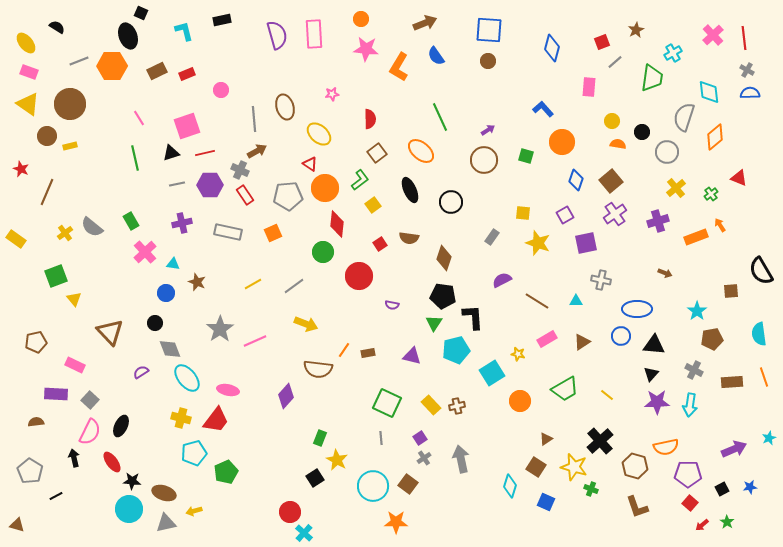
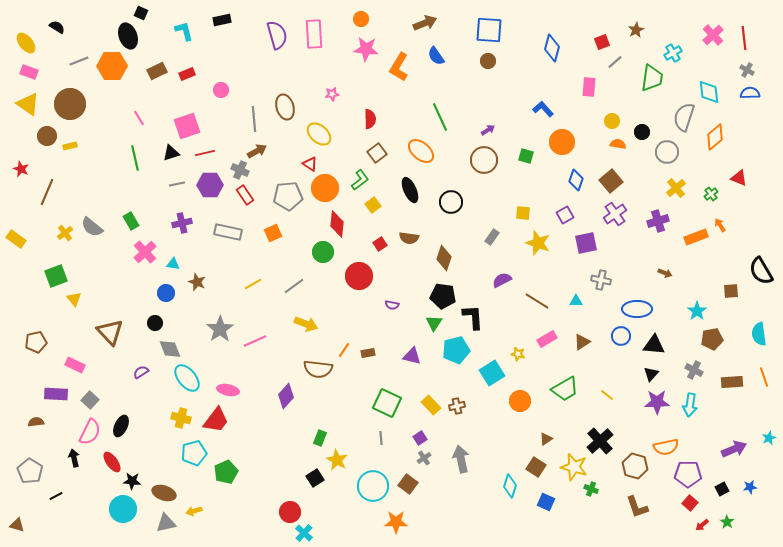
cyan circle at (129, 509): moved 6 px left
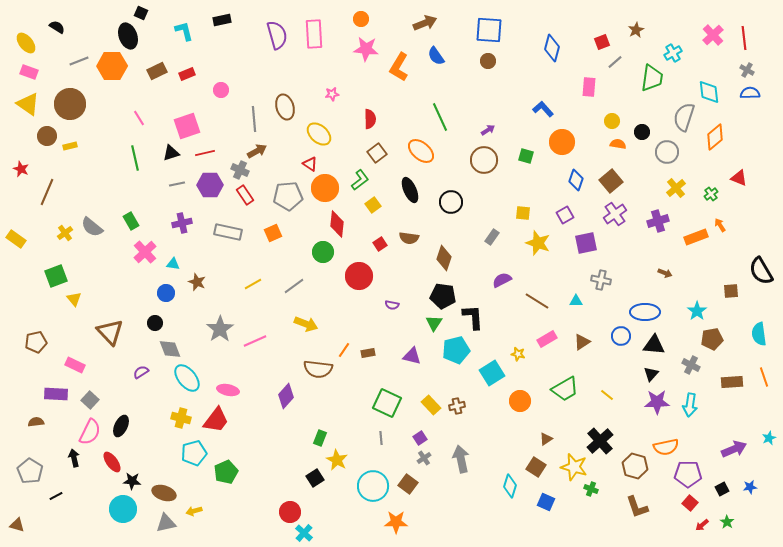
blue ellipse at (637, 309): moved 8 px right, 3 px down
gray cross at (694, 370): moved 3 px left, 5 px up
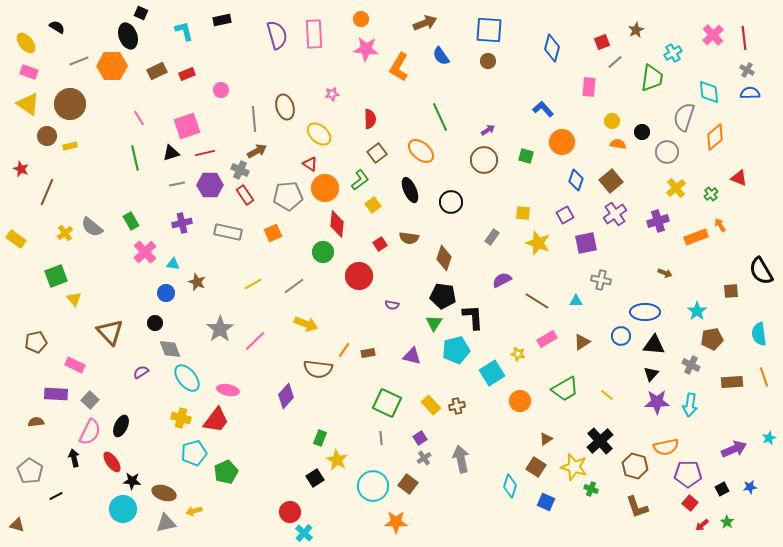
blue semicircle at (436, 56): moved 5 px right
pink line at (255, 341): rotated 20 degrees counterclockwise
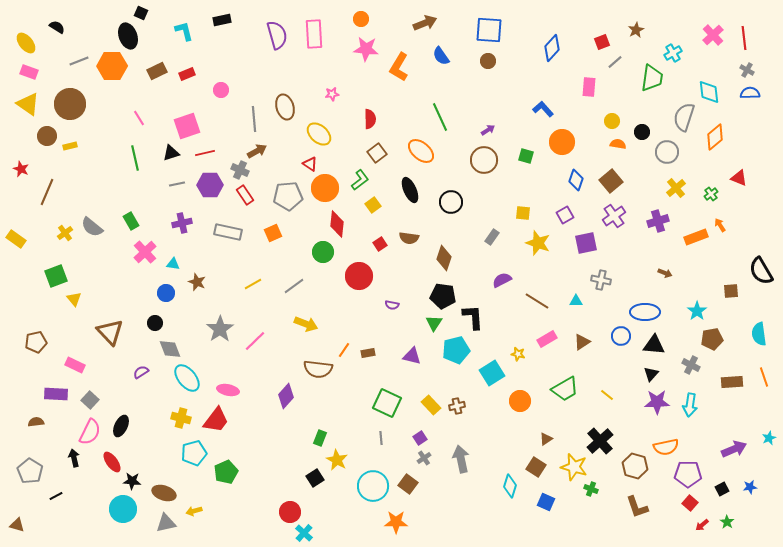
blue diamond at (552, 48): rotated 28 degrees clockwise
purple cross at (615, 214): moved 1 px left, 2 px down
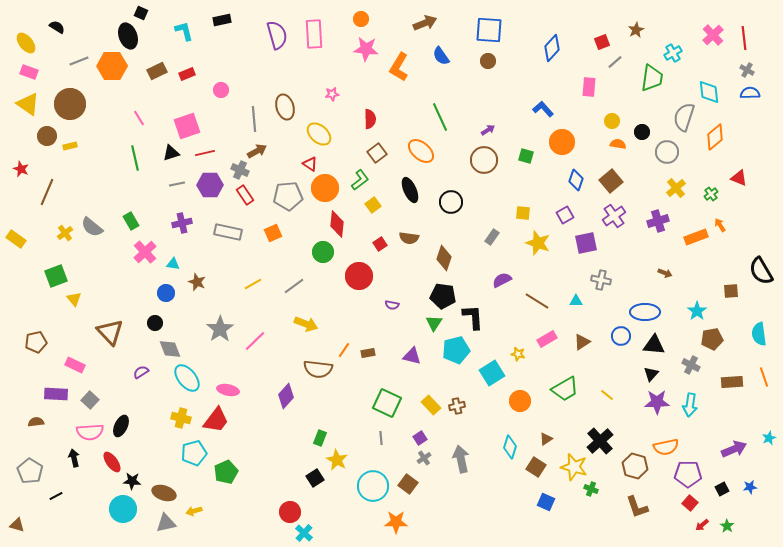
pink semicircle at (90, 432): rotated 60 degrees clockwise
cyan diamond at (510, 486): moved 39 px up
green star at (727, 522): moved 4 px down
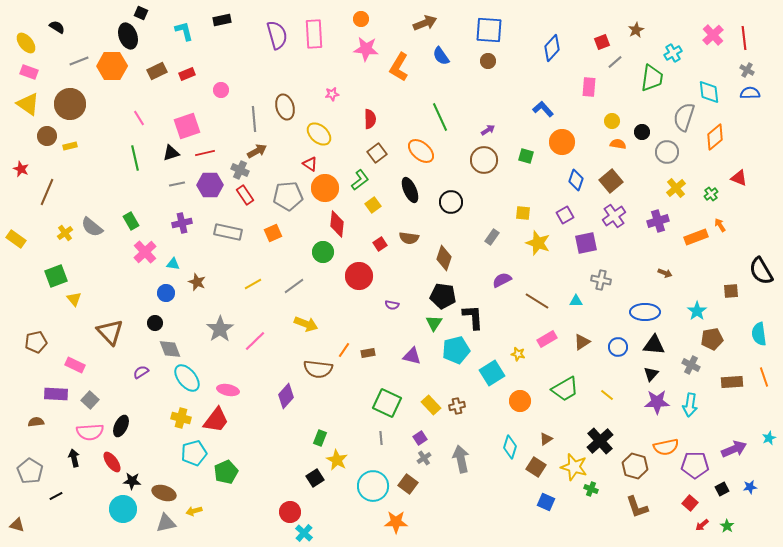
blue circle at (621, 336): moved 3 px left, 11 px down
purple pentagon at (688, 474): moved 7 px right, 9 px up
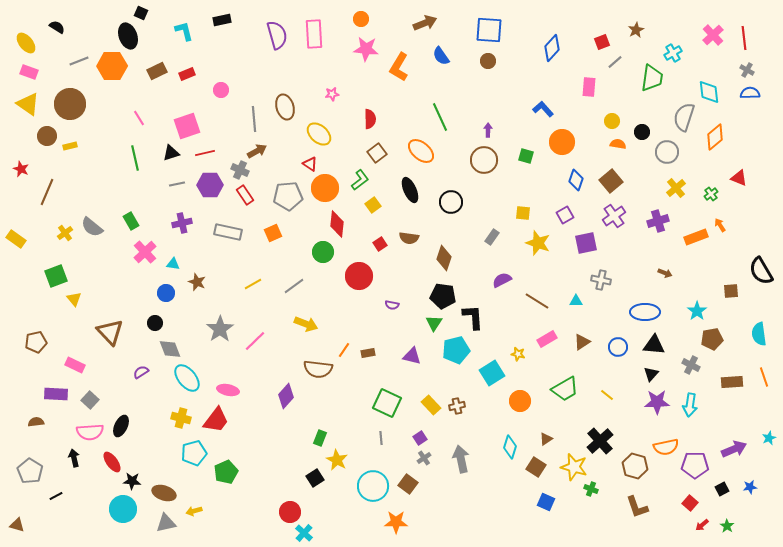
purple arrow at (488, 130): rotated 56 degrees counterclockwise
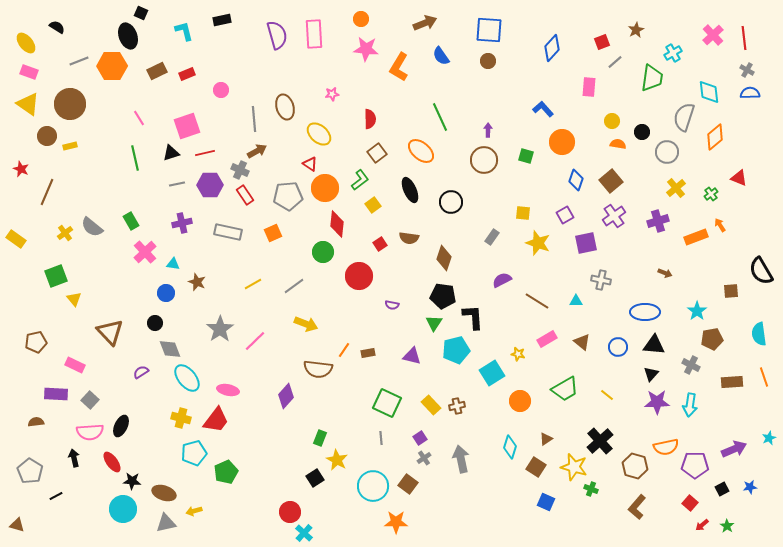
brown triangle at (582, 342): rotated 48 degrees counterclockwise
brown L-shape at (637, 507): rotated 60 degrees clockwise
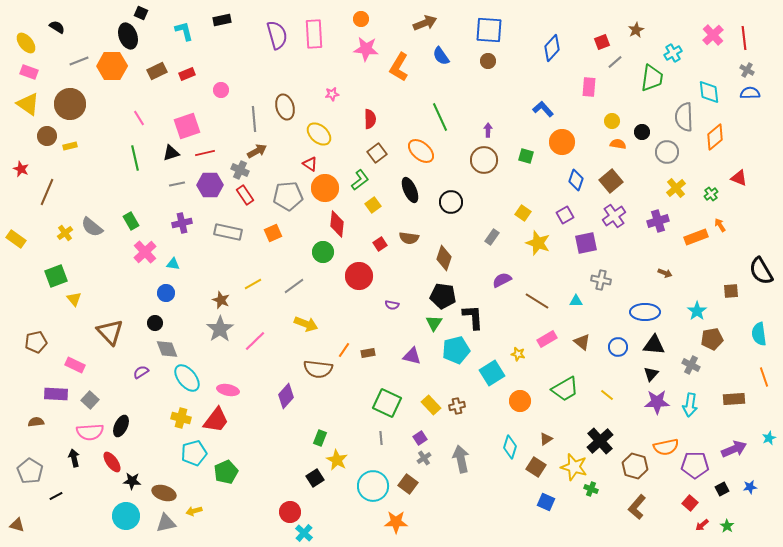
gray semicircle at (684, 117): rotated 20 degrees counterclockwise
yellow square at (523, 213): rotated 28 degrees clockwise
brown star at (197, 282): moved 24 px right, 18 px down
gray diamond at (170, 349): moved 3 px left
brown rectangle at (732, 382): moved 2 px right, 17 px down
cyan circle at (123, 509): moved 3 px right, 7 px down
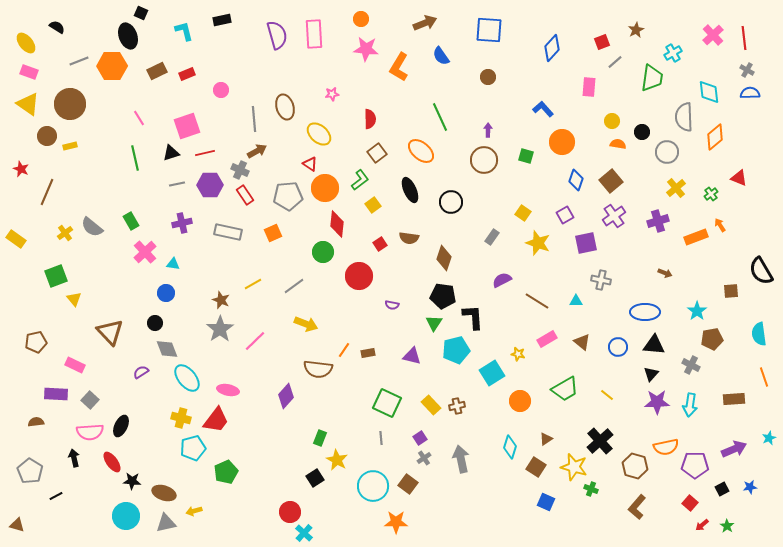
brown circle at (488, 61): moved 16 px down
cyan pentagon at (194, 453): moved 1 px left, 5 px up
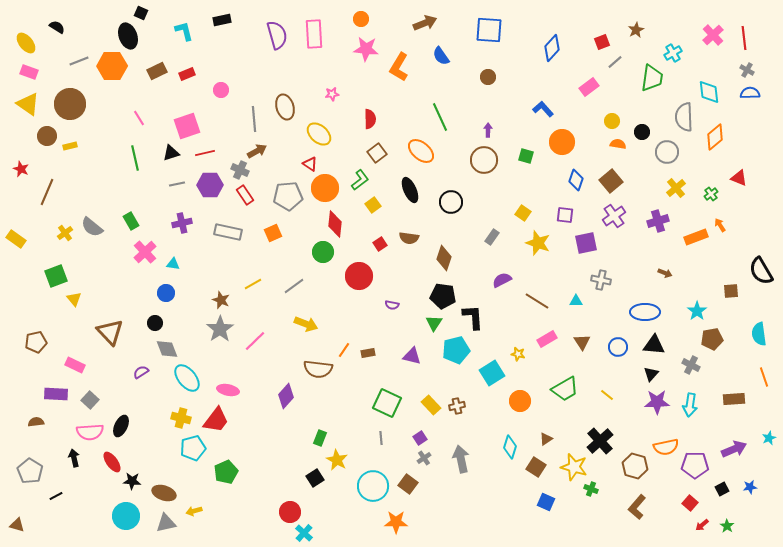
pink rectangle at (589, 87): rotated 48 degrees clockwise
purple square at (565, 215): rotated 36 degrees clockwise
red diamond at (337, 224): moved 2 px left
brown triangle at (582, 342): rotated 18 degrees clockwise
